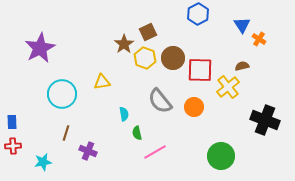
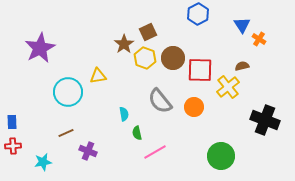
yellow triangle: moved 4 px left, 6 px up
cyan circle: moved 6 px right, 2 px up
brown line: rotated 49 degrees clockwise
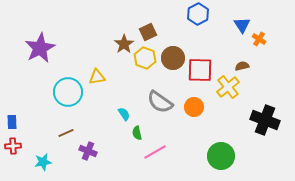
yellow triangle: moved 1 px left, 1 px down
gray semicircle: moved 1 px down; rotated 16 degrees counterclockwise
cyan semicircle: rotated 24 degrees counterclockwise
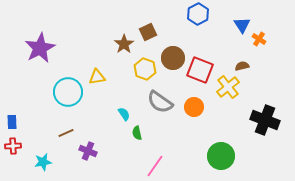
yellow hexagon: moved 11 px down
red square: rotated 20 degrees clockwise
pink line: moved 14 px down; rotated 25 degrees counterclockwise
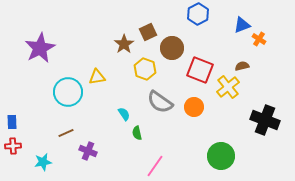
blue triangle: rotated 42 degrees clockwise
brown circle: moved 1 px left, 10 px up
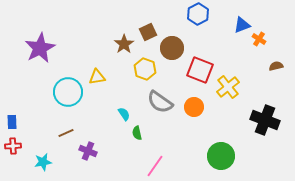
brown semicircle: moved 34 px right
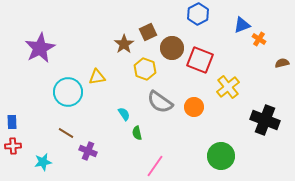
brown semicircle: moved 6 px right, 3 px up
red square: moved 10 px up
brown line: rotated 56 degrees clockwise
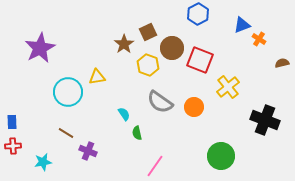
yellow hexagon: moved 3 px right, 4 px up
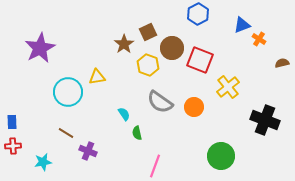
pink line: rotated 15 degrees counterclockwise
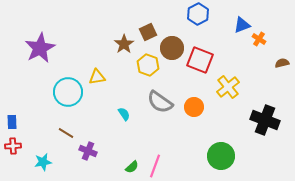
green semicircle: moved 5 px left, 34 px down; rotated 120 degrees counterclockwise
